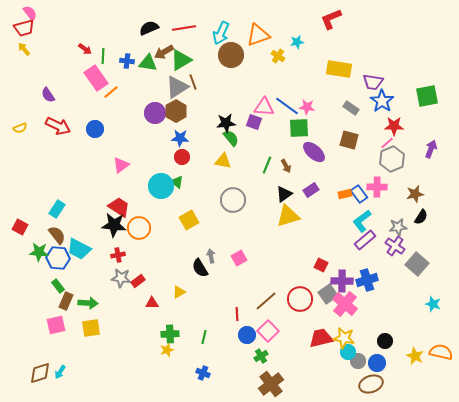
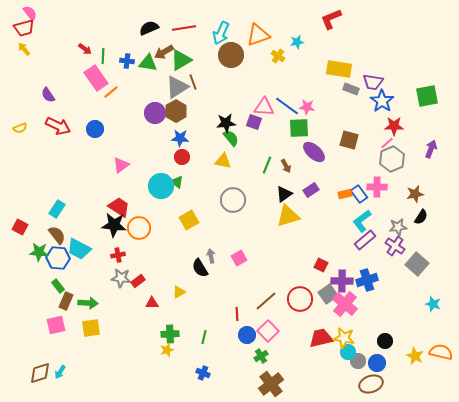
gray rectangle at (351, 108): moved 19 px up; rotated 14 degrees counterclockwise
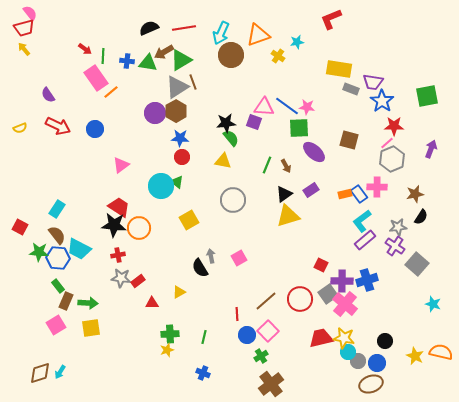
pink square at (56, 325): rotated 18 degrees counterclockwise
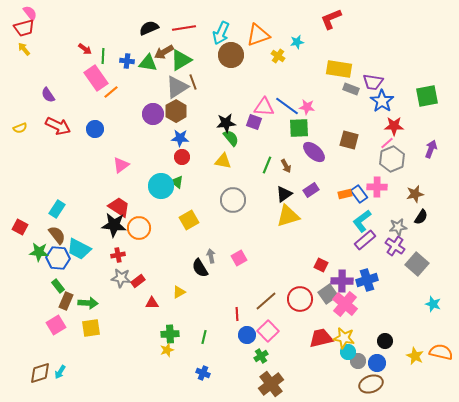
purple circle at (155, 113): moved 2 px left, 1 px down
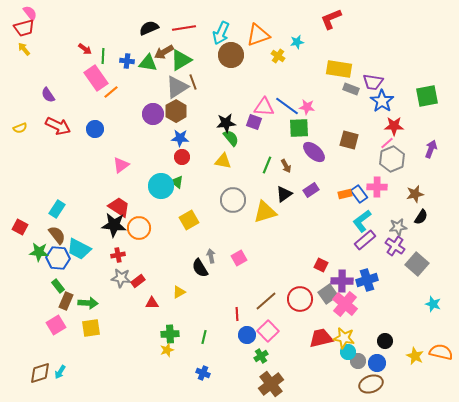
yellow triangle at (288, 216): moved 23 px left, 4 px up
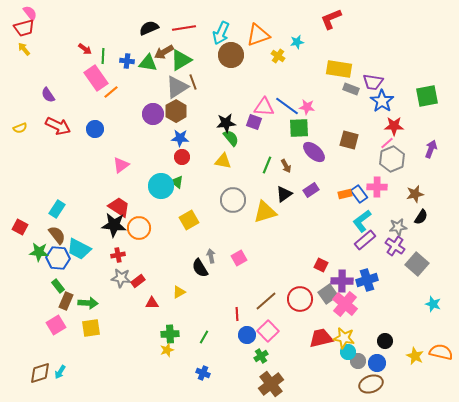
green line at (204, 337): rotated 16 degrees clockwise
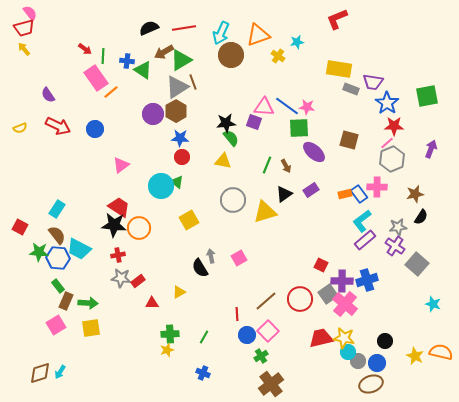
red L-shape at (331, 19): moved 6 px right
green triangle at (148, 63): moved 5 px left, 7 px down; rotated 24 degrees clockwise
blue star at (382, 101): moved 5 px right, 2 px down
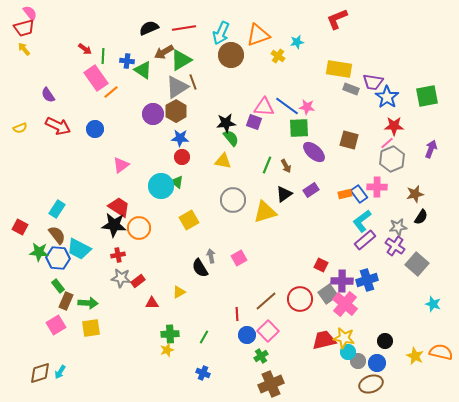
blue star at (387, 103): moved 6 px up
red trapezoid at (321, 338): moved 3 px right, 2 px down
brown cross at (271, 384): rotated 15 degrees clockwise
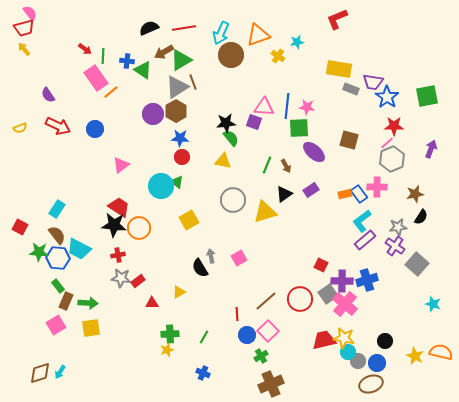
blue line at (287, 106): rotated 60 degrees clockwise
